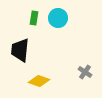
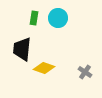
black trapezoid: moved 2 px right, 1 px up
yellow diamond: moved 5 px right, 13 px up
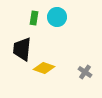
cyan circle: moved 1 px left, 1 px up
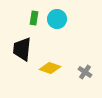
cyan circle: moved 2 px down
yellow diamond: moved 6 px right
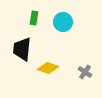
cyan circle: moved 6 px right, 3 px down
yellow diamond: moved 2 px left
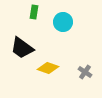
green rectangle: moved 6 px up
black trapezoid: moved 1 px up; rotated 60 degrees counterclockwise
